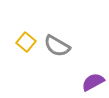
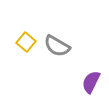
purple semicircle: moved 2 px left; rotated 35 degrees counterclockwise
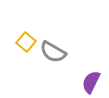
gray semicircle: moved 4 px left, 6 px down
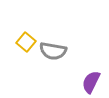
gray semicircle: moved 1 px up; rotated 20 degrees counterclockwise
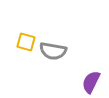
yellow square: rotated 24 degrees counterclockwise
